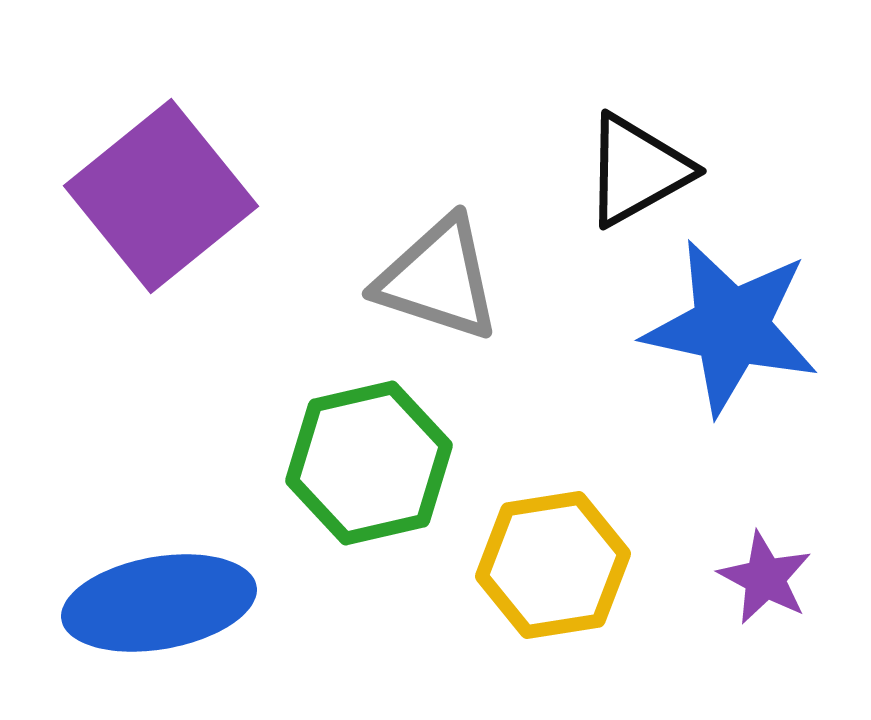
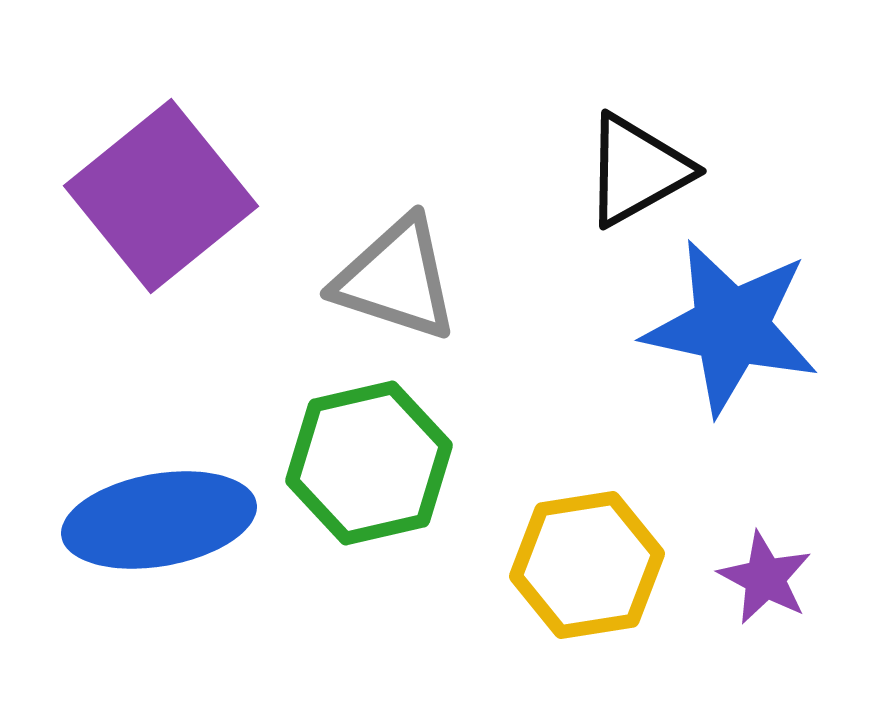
gray triangle: moved 42 px left
yellow hexagon: moved 34 px right
blue ellipse: moved 83 px up
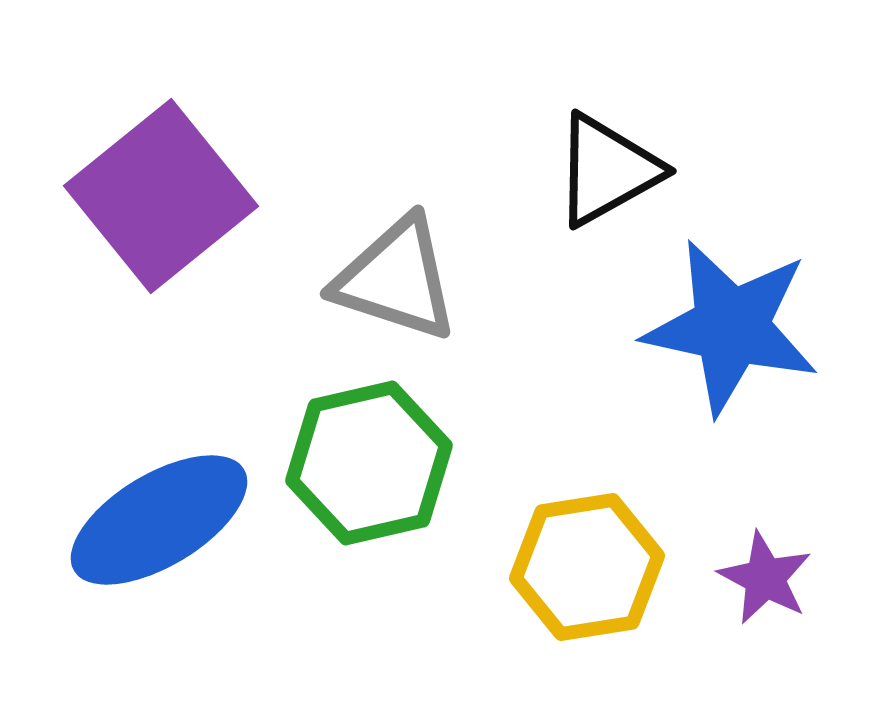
black triangle: moved 30 px left
blue ellipse: rotated 21 degrees counterclockwise
yellow hexagon: moved 2 px down
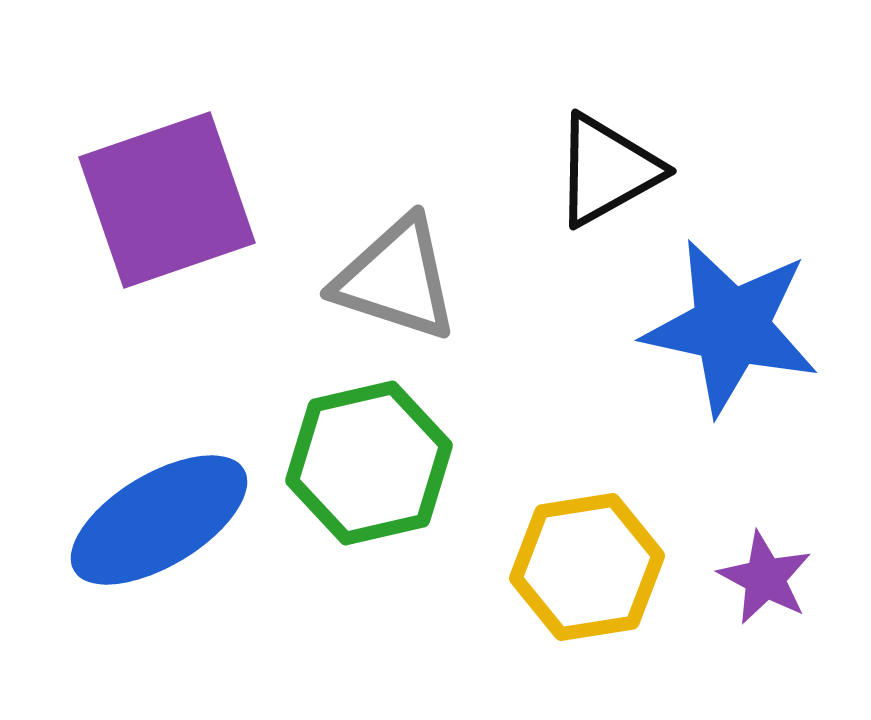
purple square: moved 6 px right, 4 px down; rotated 20 degrees clockwise
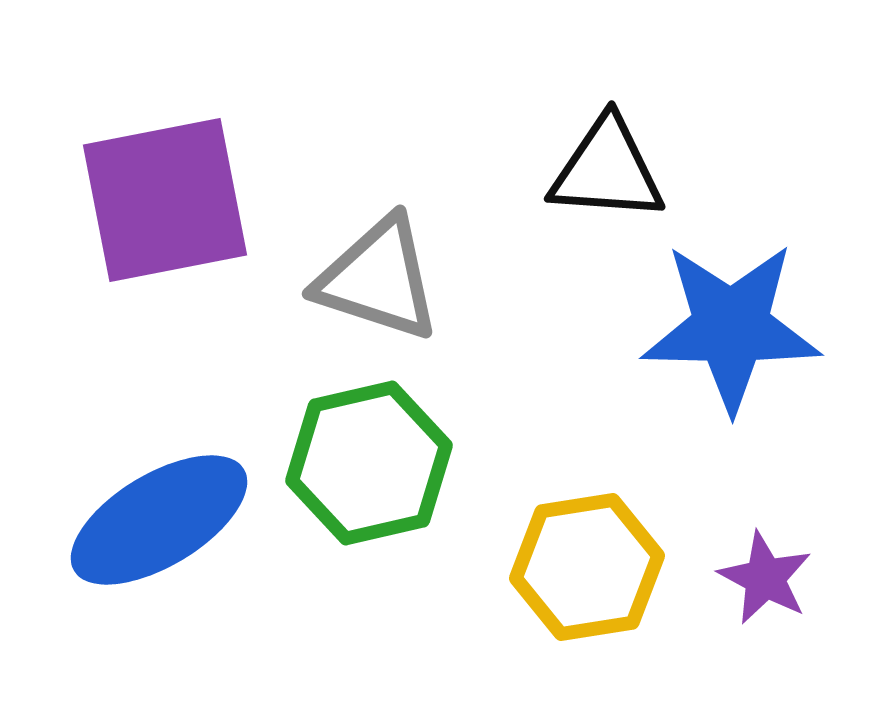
black triangle: rotated 33 degrees clockwise
purple square: moved 2 px left; rotated 8 degrees clockwise
gray triangle: moved 18 px left
blue star: rotated 11 degrees counterclockwise
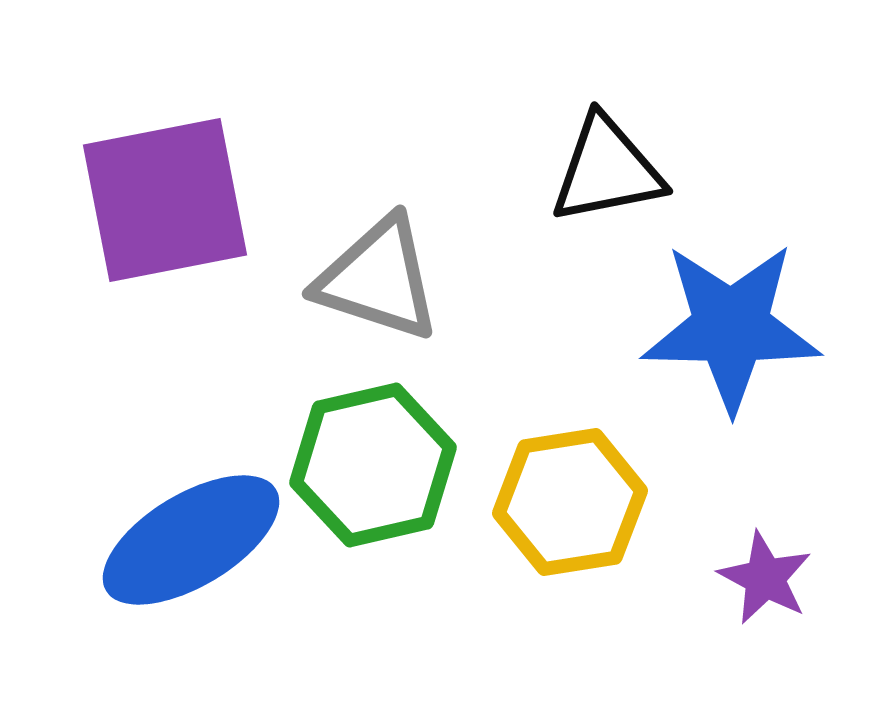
black triangle: rotated 15 degrees counterclockwise
green hexagon: moved 4 px right, 2 px down
blue ellipse: moved 32 px right, 20 px down
yellow hexagon: moved 17 px left, 65 px up
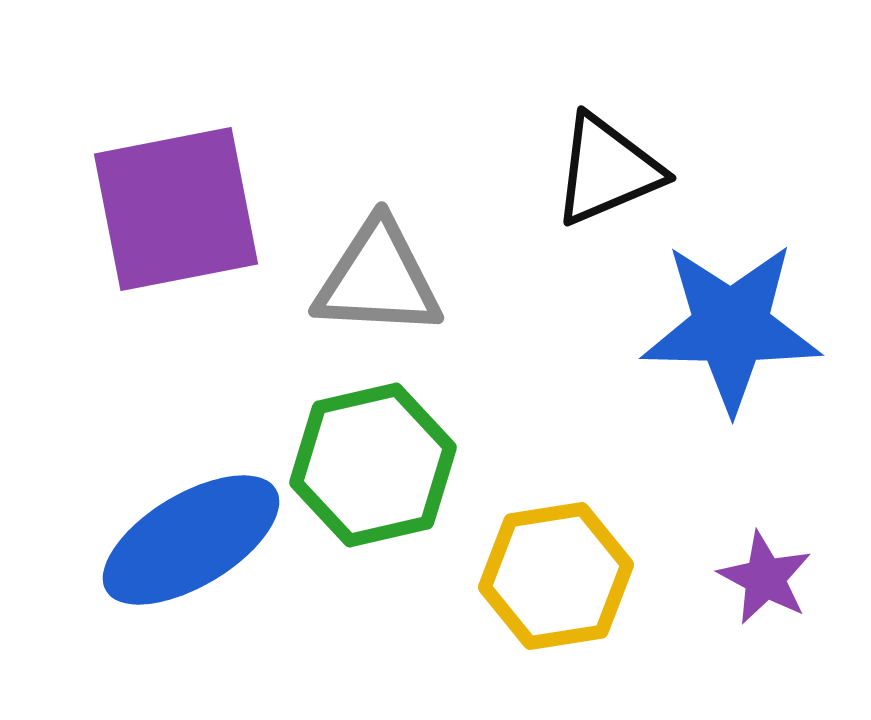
black triangle: rotated 12 degrees counterclockwise
purple square: moved 11 px right, 9 px down
gray triangle: rotated 15 degrees counterclockwise
yellow hexagon: moved 14 px left, 74 px down
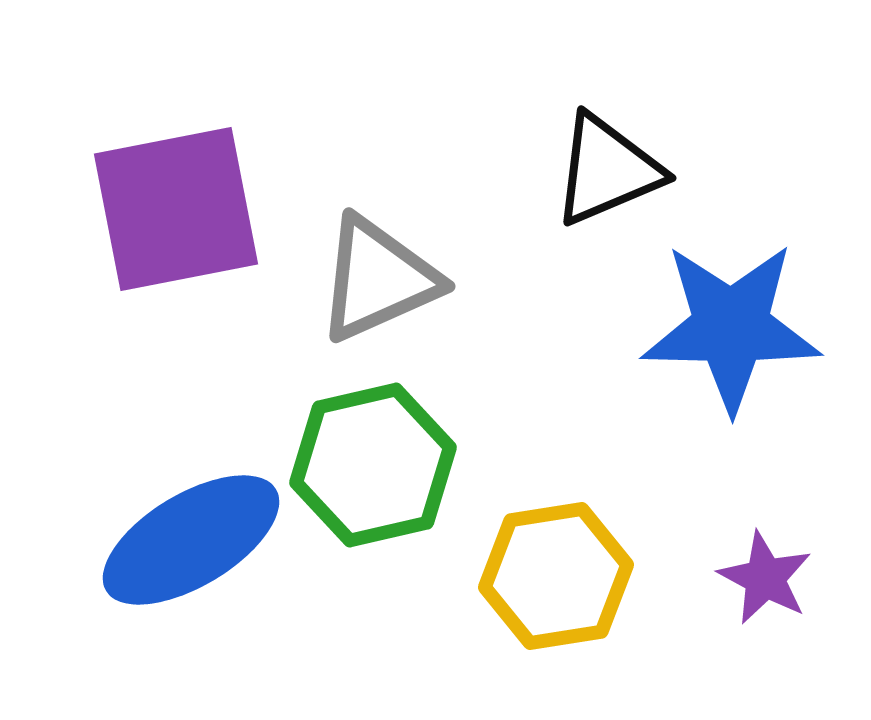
gray triangle: rotated 27 degrees counterclockwise
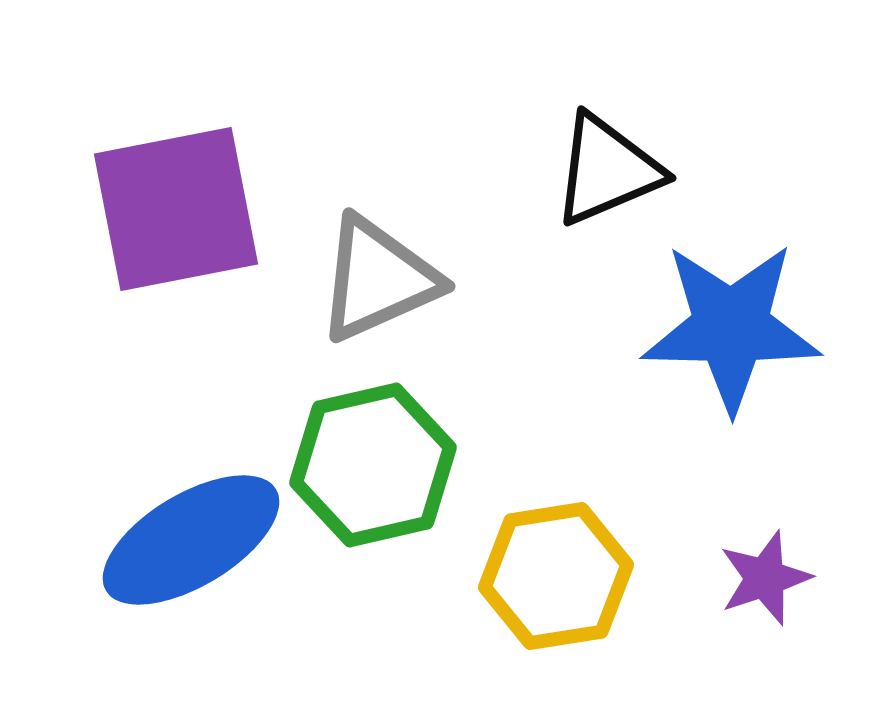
purple star: rotated 26 degrees clockwise
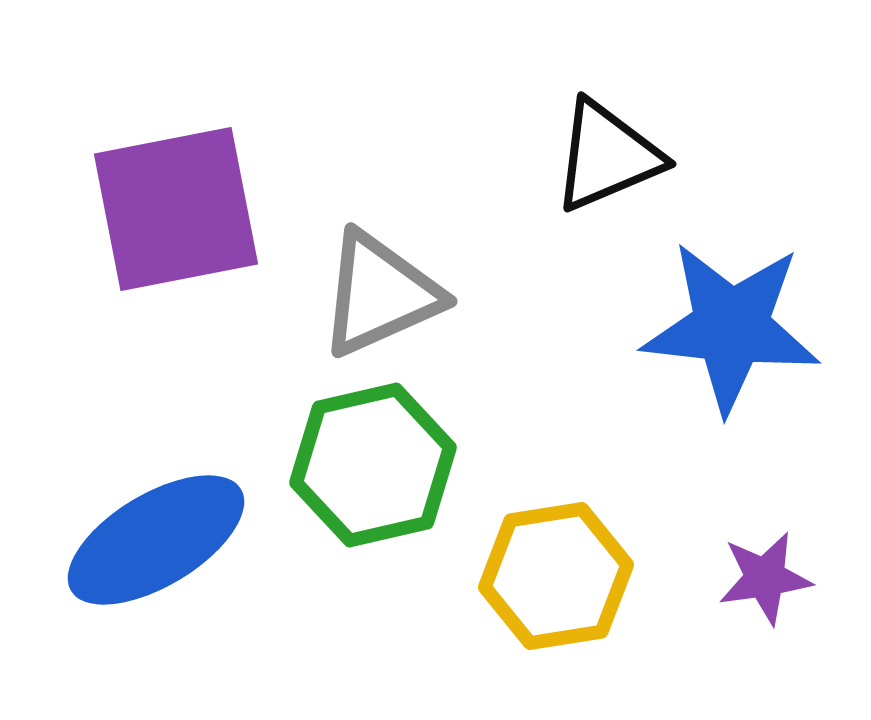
black triangle: moved 14 px up
gray triangle: moved 2 px right, 15 px down
blue star: rotated 5 degrees clockwise
blue ellipse: moved 35 px left
purple star: rotated 10 degrees clockwise
